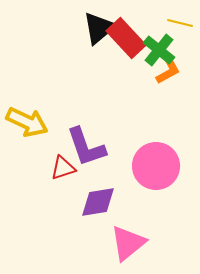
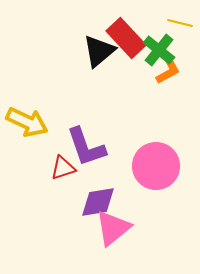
black triangle: moved 23 px down
pink triangle: moved 15 px left, 15 px up
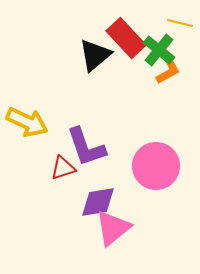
black triangle: moved 4 px left, 4 px down
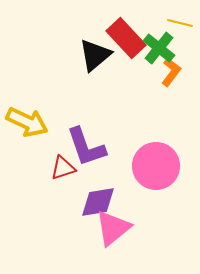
green cross: moved 2 px up
orange L-shape: moved 3 px right, 1 px down; rotated 24 degrees counterclockwise
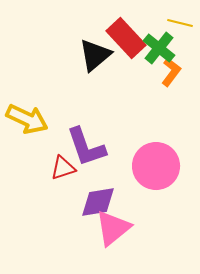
yellow arrow: moved 3 px up
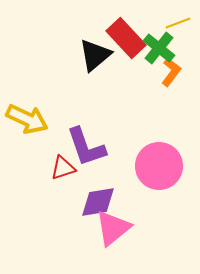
yellow line: moved 2 px left; rotated 35 degrees counterclockwise
pink circle: moved 3 px right
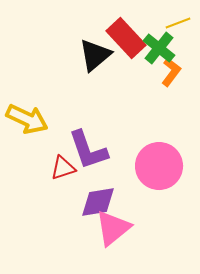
purple L-shape: moved 2 px right, 3 px down
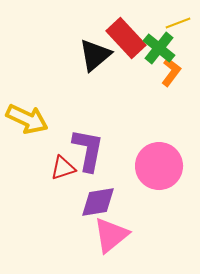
purple L-shape: rotated 150 degrees counterclockwise
pink triangle: moved 2 px left, 7 px down
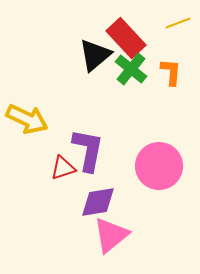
green cross: moved 28 px left, 21 px down
orange L-shape: rotated 32 degrees counterclockwise
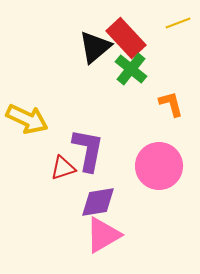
black triangle: moved 8 px up
orange L-shape: moved 32 px down; rotated 20 degrees counterclockwise
pink triangle: moved 8 px left; rotated 9 degrees clockwise
